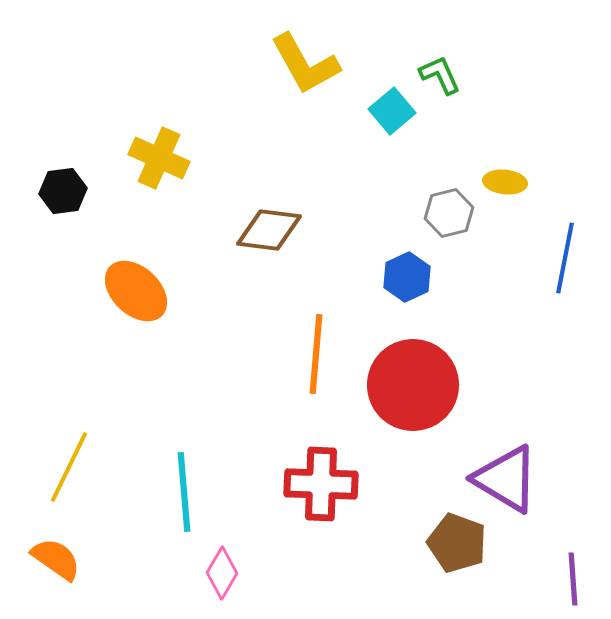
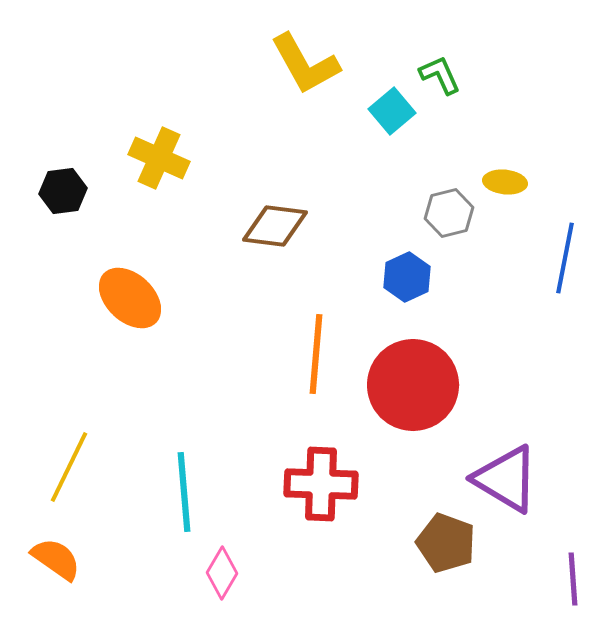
brown diamond: moved 6 px right, 4 px up
orange ellipse: moved 6 px left, 7 px down
brown pentagon: moved 11 px left
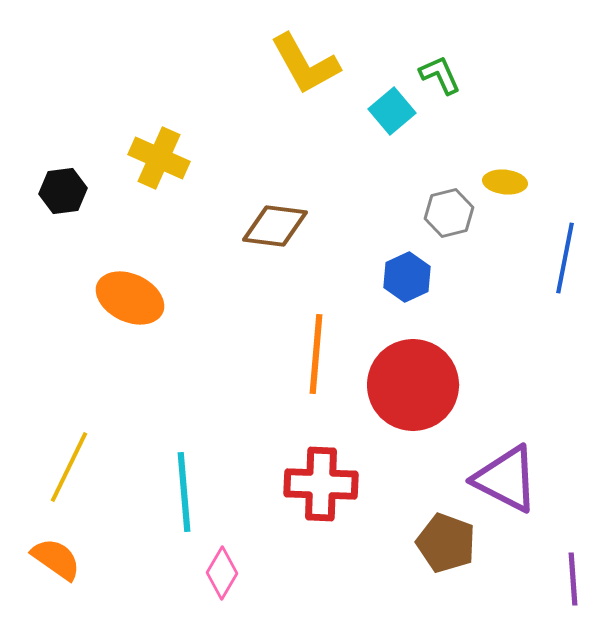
orange ellipse: rotated 18 degrees counterclockwise
purple triangle: rotated 4 degrees counterclockwise
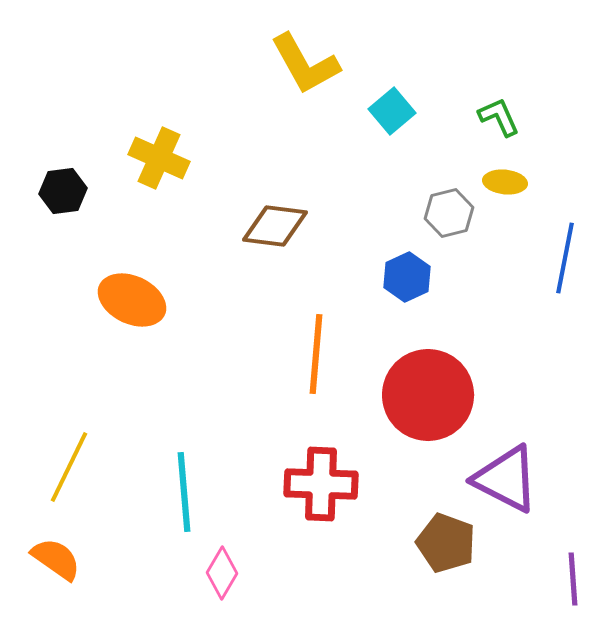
green L-shape: moved 59 px right, 42 px down
orange ellipse: moved 2 px right, 2 px down
red circle: moved 15 px right, 10 px down
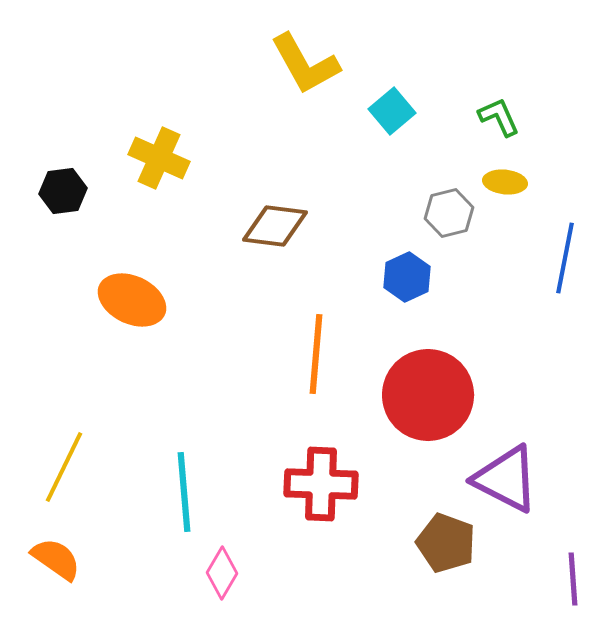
yellow line: moved 5 px left
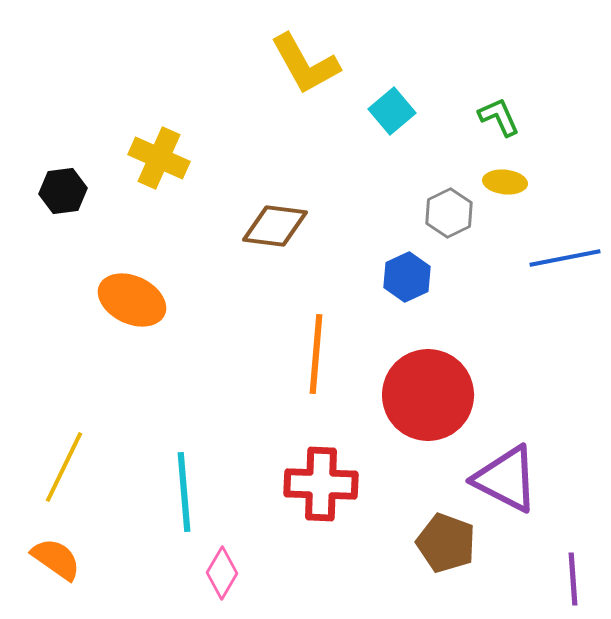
gray hexagon: rotated 12 degrees counterclockwise
blue line: rotated 68 degrees clockwise
